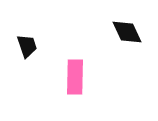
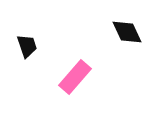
pink rectangle: rotated 40 degrees clockwise
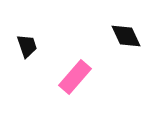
black diamond: moved 1 px left, 4 px down
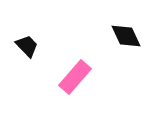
black trapezoid: rotated 25 degrees counterclockwise
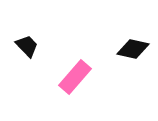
black diamond: moved 7 px right, 13 px down; rotated 52 degrees counterclockwise
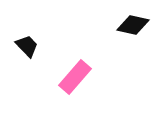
black diamond: moved 24 px up
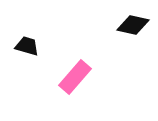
black trapezoid: rotated 30 degrees counterclockwise
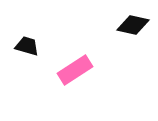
pink rectangle: moved 7 px up; rotated 16 degrees clockwise
